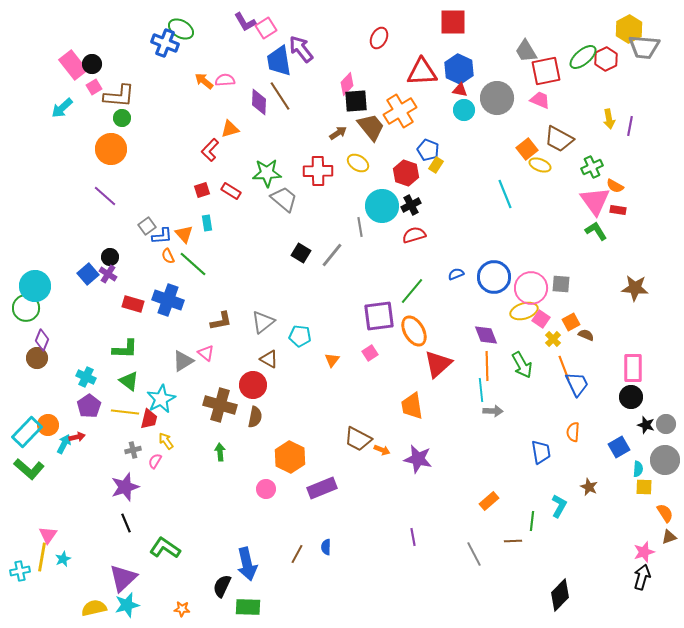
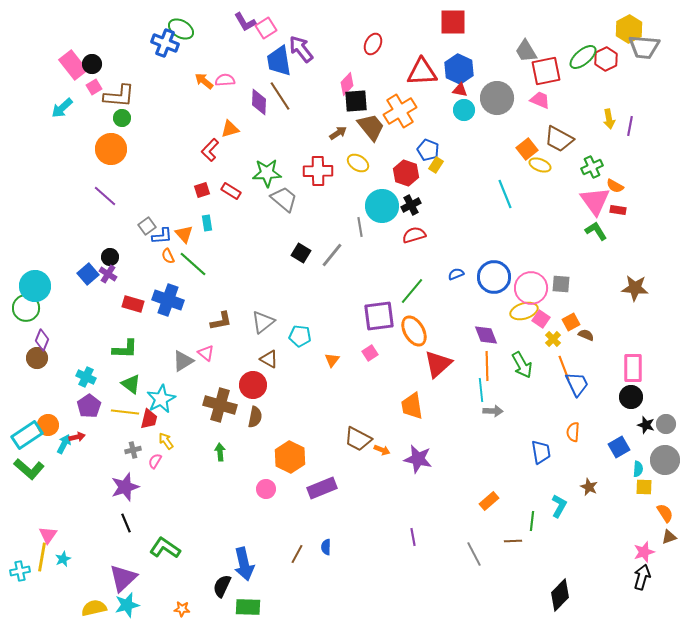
red ellipse at (379, 38): moved 6 px left, 6 px down
green triangle at (129, 381): moved 2 px right, 3 px down
cyan rectangle at (27, 432): moved 3 px down; rotated 12 degrees clockwise
blue arrow at (247, 564): moved 3 px left
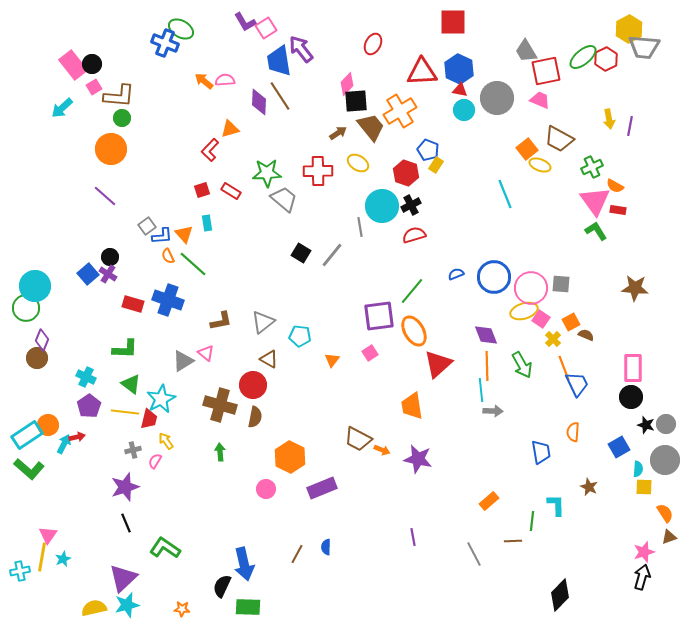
cyan L-shape at (559, 506): moved 3 px left, 1 px up; rotated 30 degrees counterclockwise
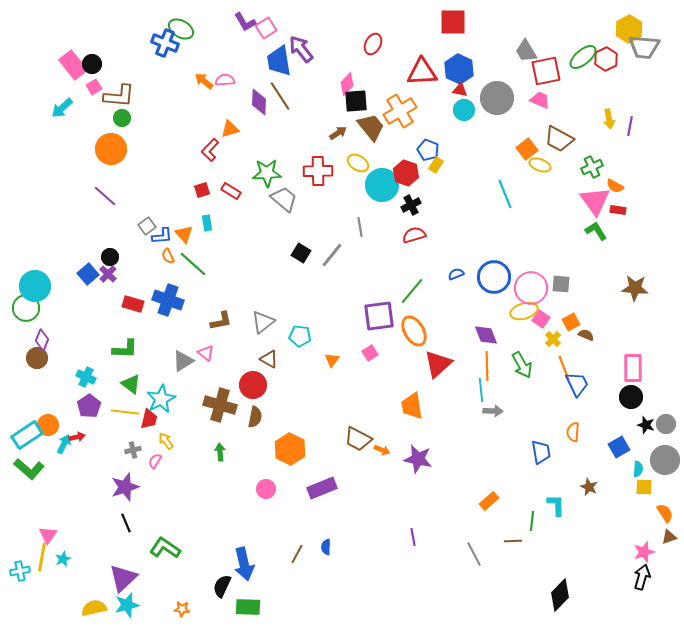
cyan circle at (382, 206): moved 21 px up
purple cross at (108, 274): rotated 12 degrees clockwise
orange hexagon at (290, 457): moved 8 px up
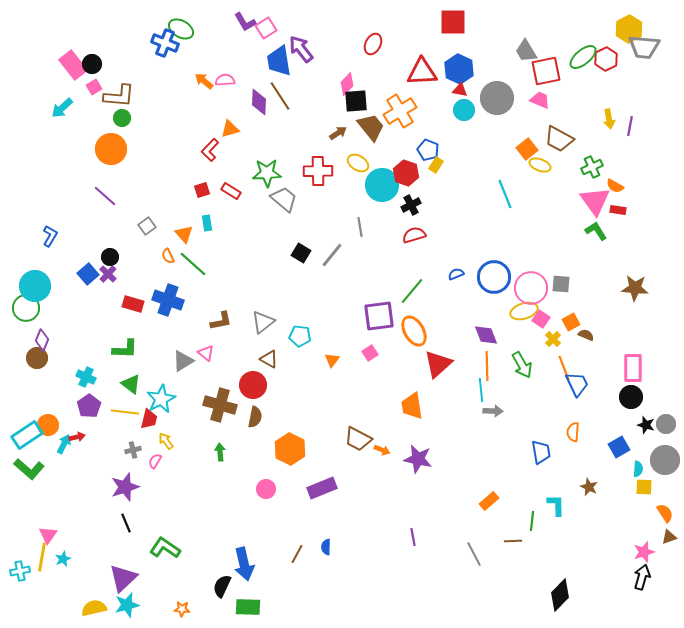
blue L-shape at (162, 236): moved 112 px left; rotated 55 degrees counterclockwise
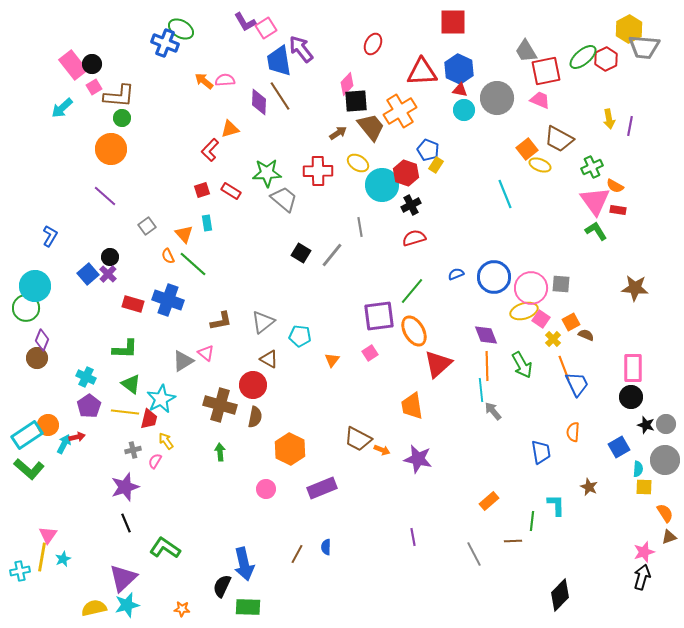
red semicircle at (414, 235): moved 3 px down
gray arrow at (493, 411): rotated 132 degrees counterclockwise
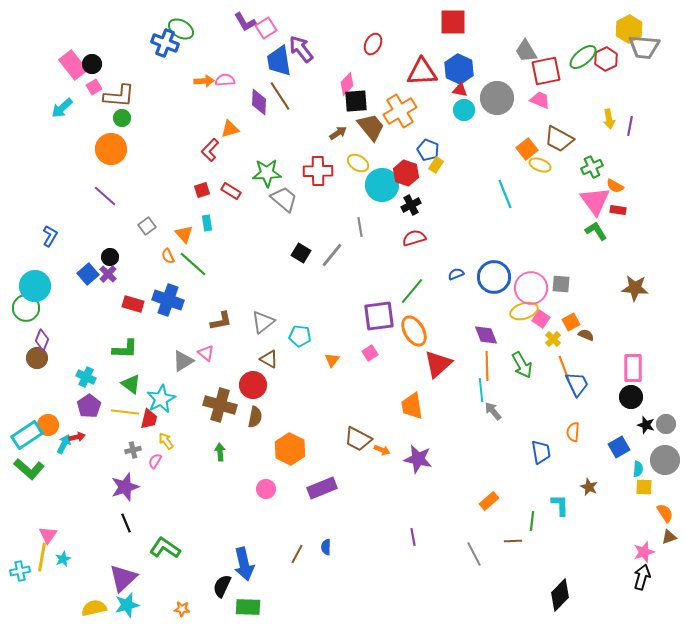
orange arrow at (204, 81): rotated 138 degrees clockwise
cyan L-shape at (556, 505): moved 4 px right
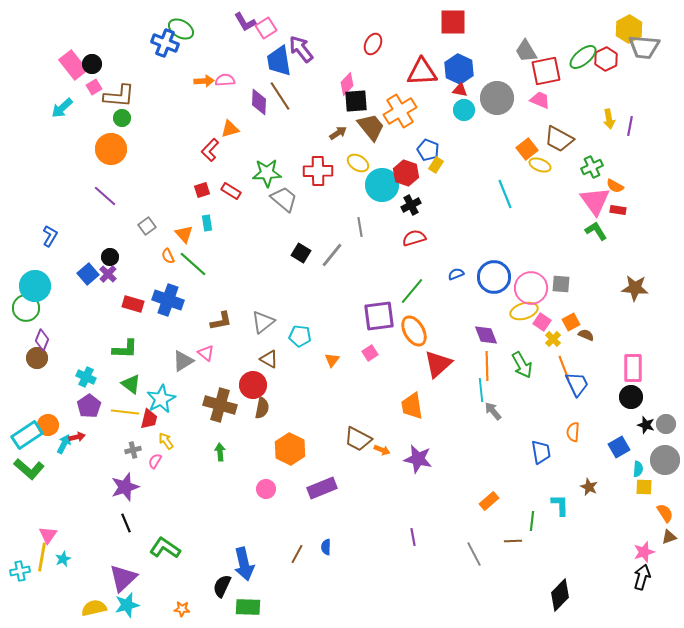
pink square at (541, 319): moved 1 px right, 3 px down
brown semicircle at (255, 417): moved 7 px right, 9 px up
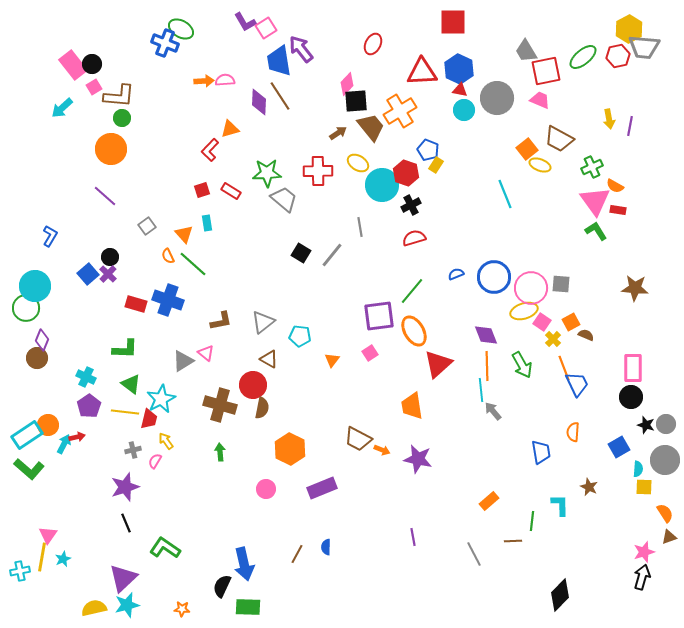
red hexagon at (606, 59): moved 12 px right, 3 px up; rotated 15 degrees clockwise
red rectangle at (133, 304): moved 3 px right
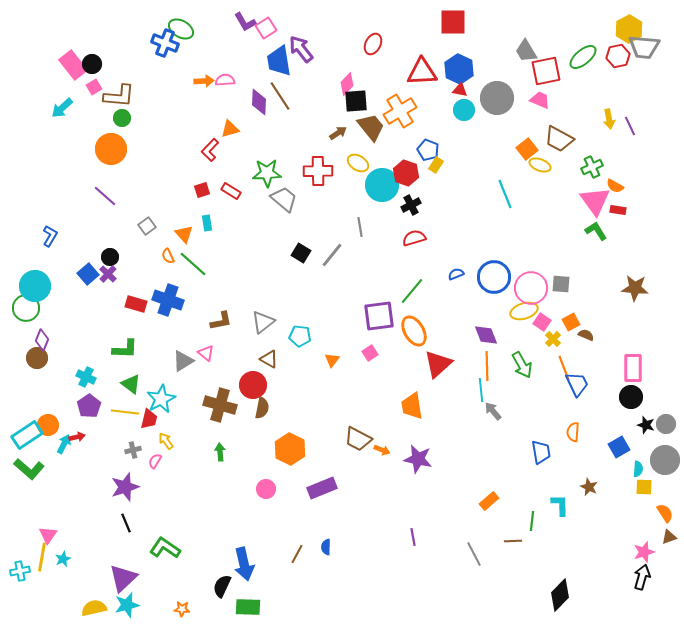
purple line at (630, 126): rotated 36 degrees counterclockwise
